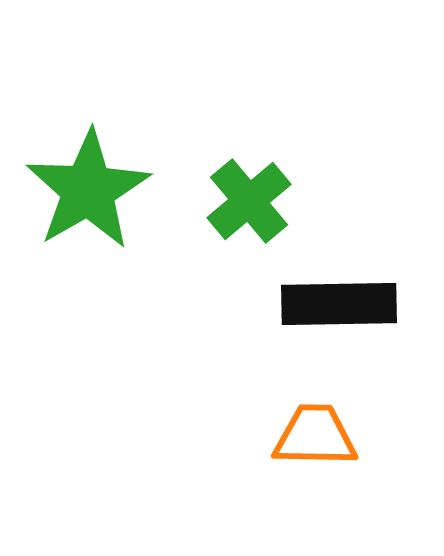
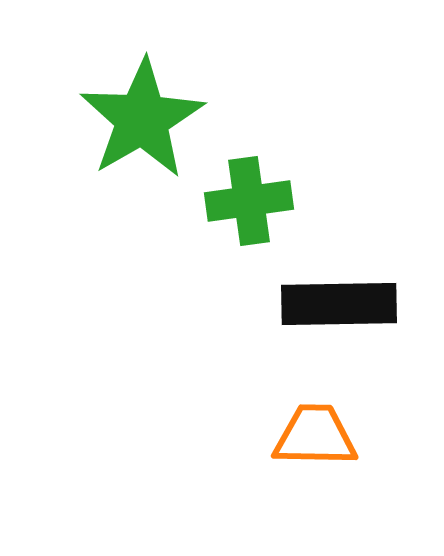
green star: moved 54 px right, 71 px up
green cross: rotated 32 degrees clockwise
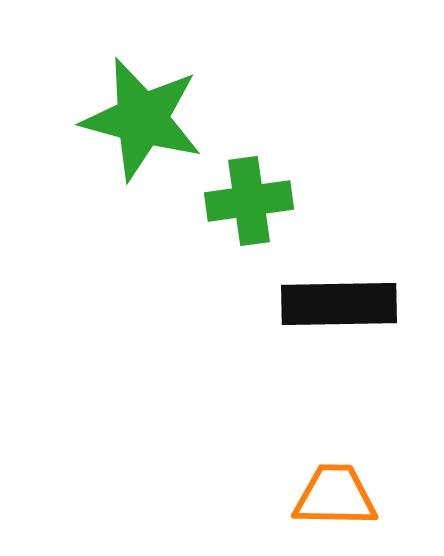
green star: rotated 27 degrees counterclockwise
orange trapezoid: moved 20 px right, 60 px down
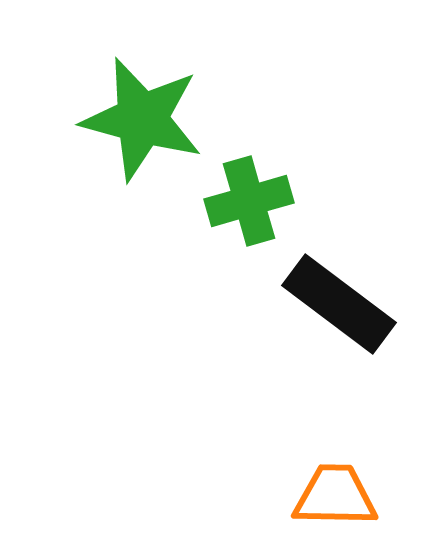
green cross: rotated 8 degrees counterclockwise
black rectangle: rotated 38 degrees clockwise
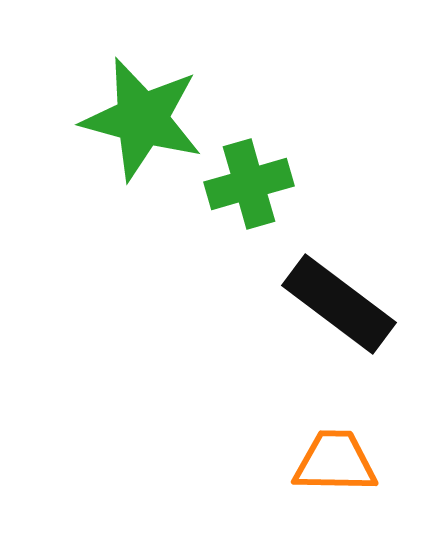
green cross: moved 17 px up
orange trapezoid: moved 34 px up
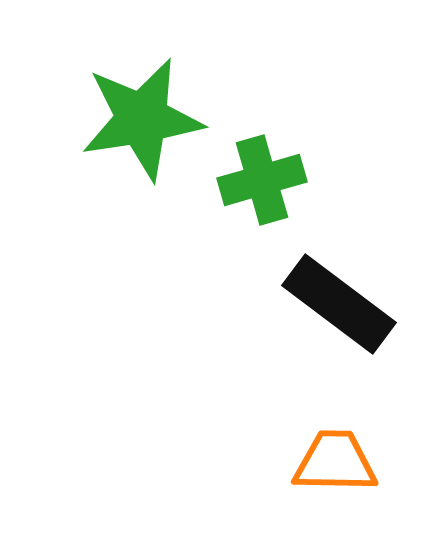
green star: rotated 24 degrees counterclockwise
green cross: moved 13 px right, 4 px up
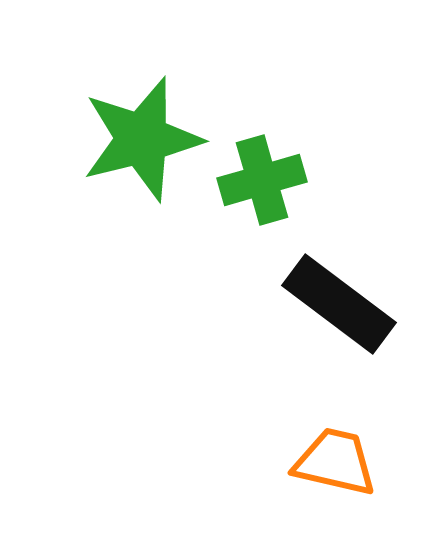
green star: moved 20 px down; rotated 5 degrees counterclockwise
orange trapezoid: rotated 12 degrees clockwise
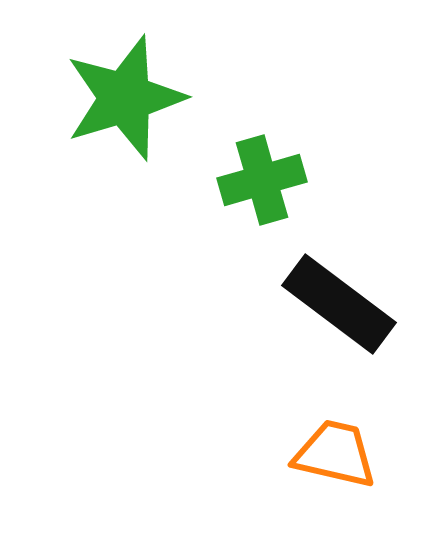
green star: moved 17 px left, 41 px up; rotated 3 degrees counterclockwise
orange trapezoid: moved 8 px up
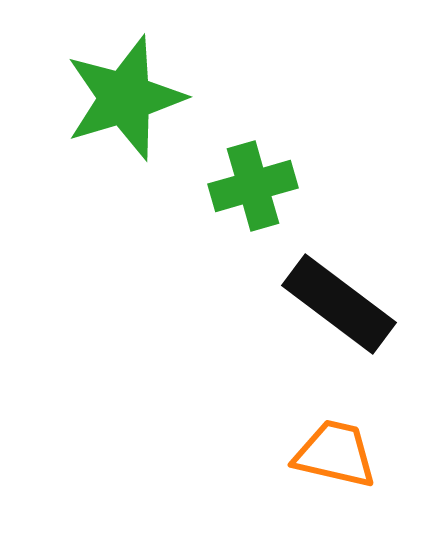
green cross: moved 9 px left, 6 px down
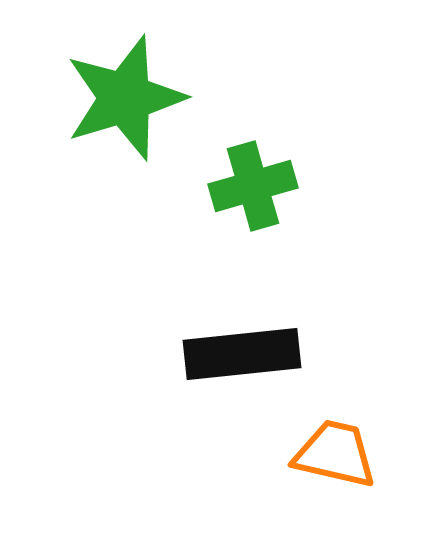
black rectangle: moved 97 px left, 50 px down; rotated 43 degrees counterclockwise
